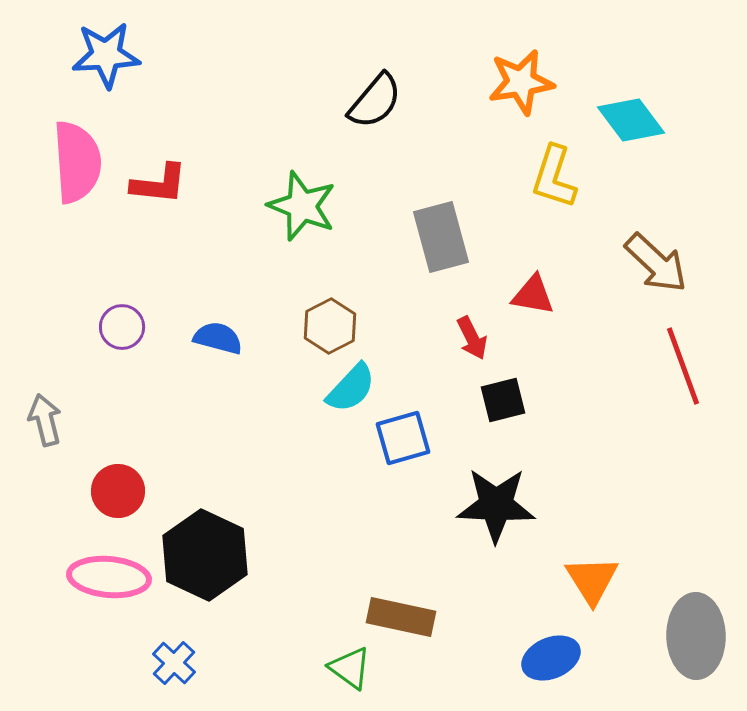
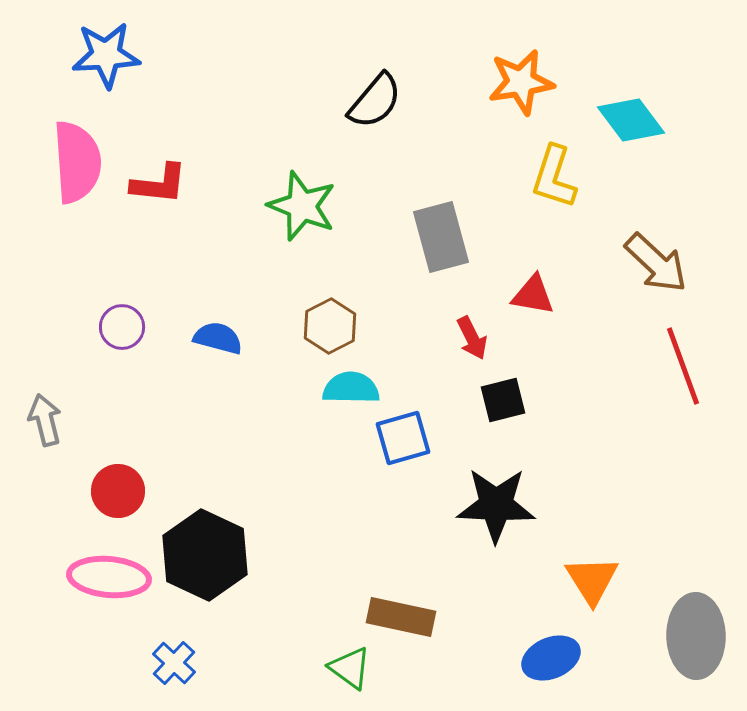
cyan semicircle: rotated 132 degrees counterclockwise
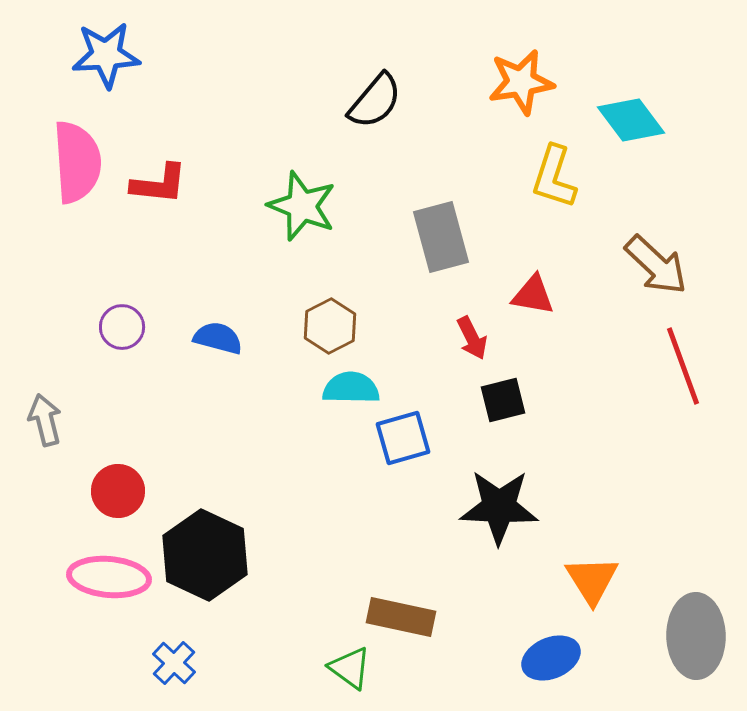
brown arrow: moved 2 px down
black star: moved 3 px right, 2 px down
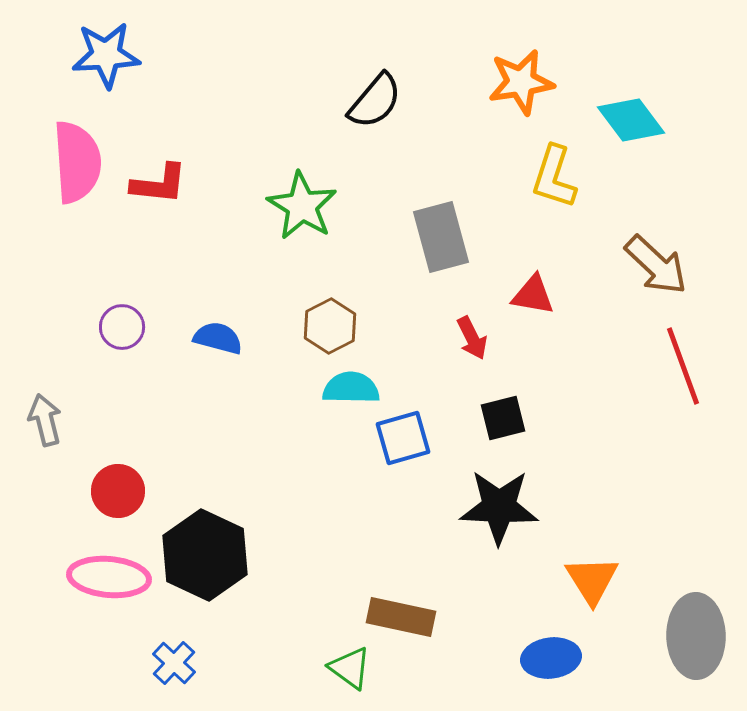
green star: rotated 10 degrees clockwise
black square: moved 18 px down
blue ellipse: rotated 16 degrees clockwise
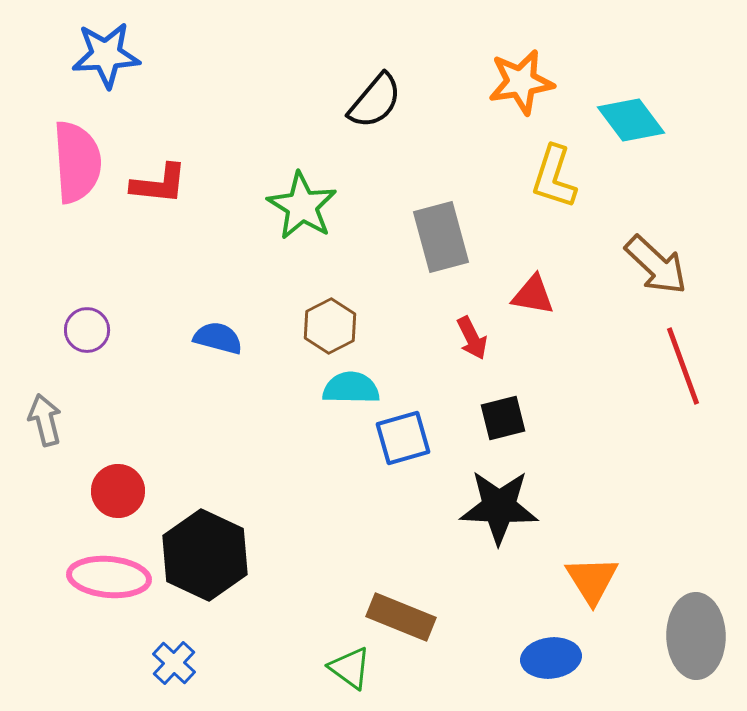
purple circle: moved 35 px left, 3 px down
brown rectangle: rotated 10 degrees clockwise
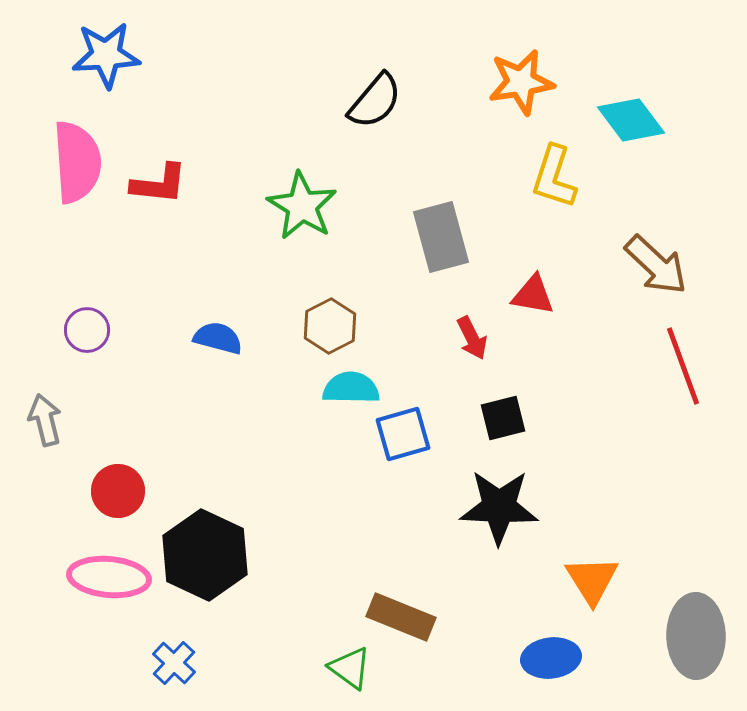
blue square: moved 4 px up
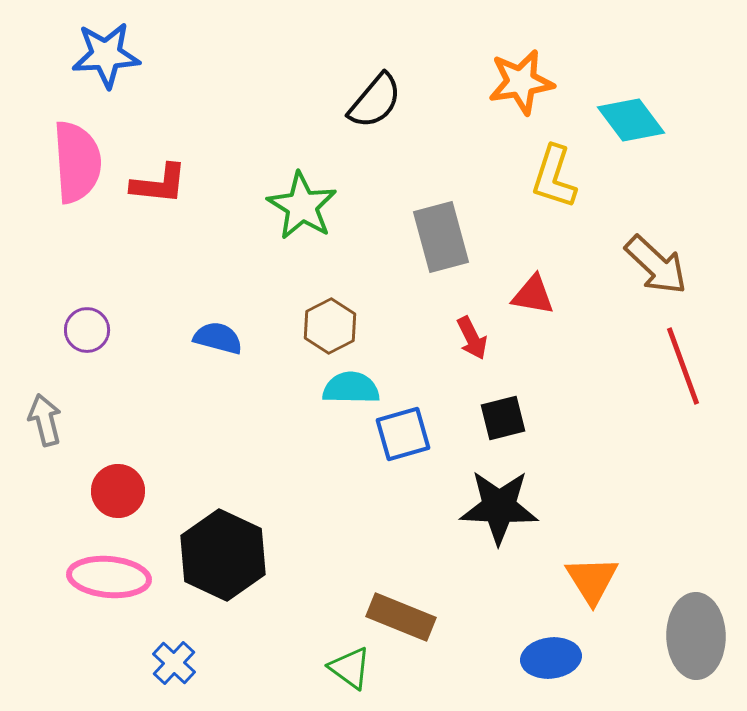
black hexagon: moved 18 px right
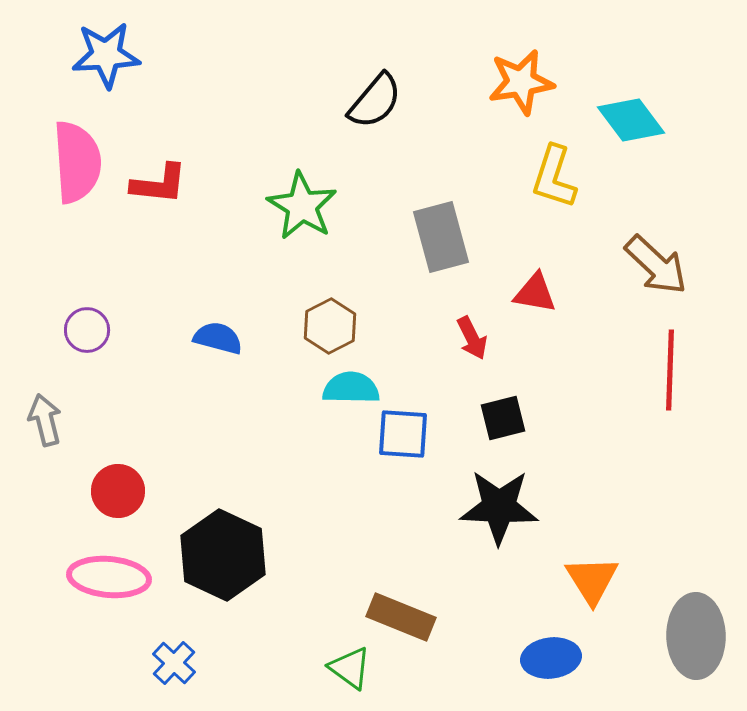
red triangle: moved 2 px right, 2 px up
red line: moved 13 px left, 4 px down; rotated 22 degrees clockwise
blue square: rotated 20 degrees clockwise
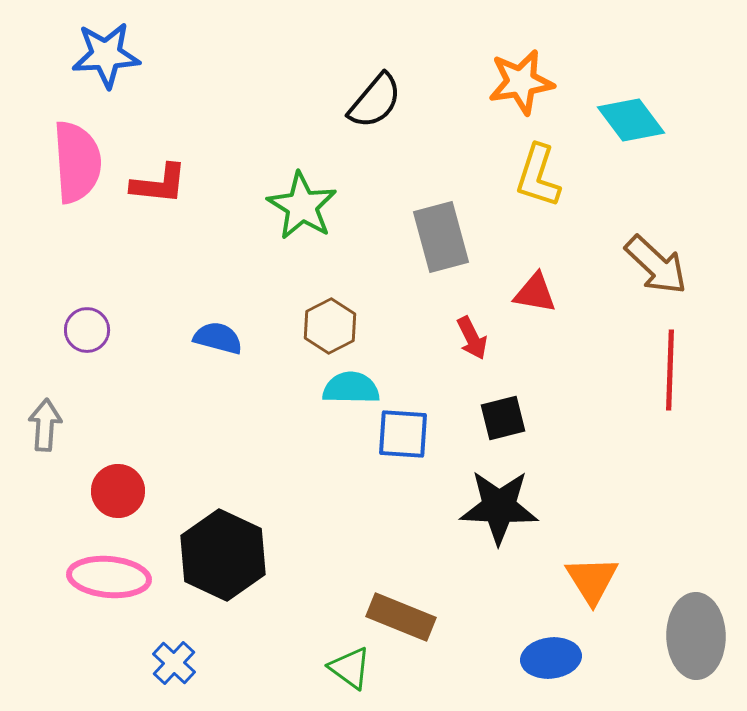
yellow L-shape: moved 16 px left, 1 px up
gray arrow: moved 5 px down; rotated 18 degrees clockwise
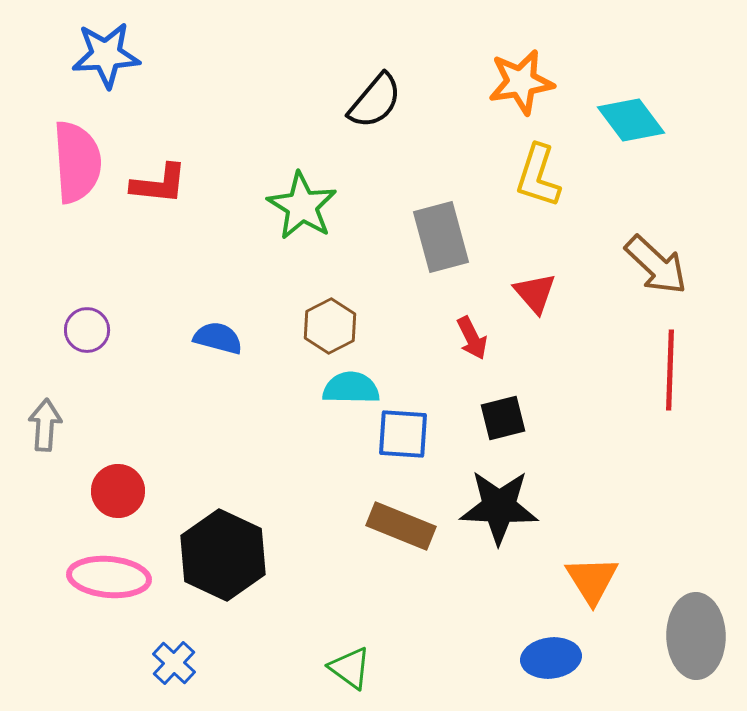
red triangle: rotated 39 degrees clockwise
brown rectangle: moved 91 px up
